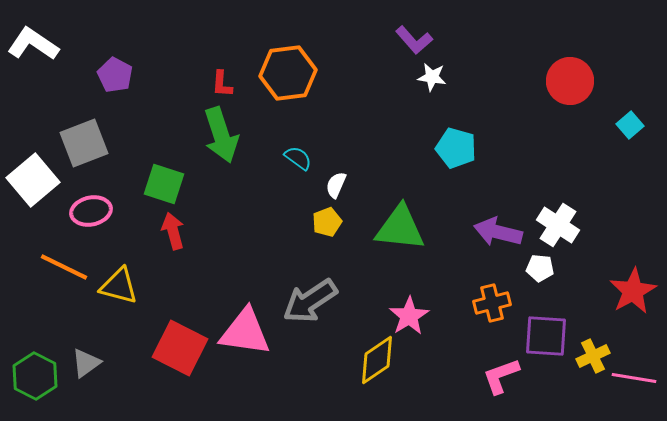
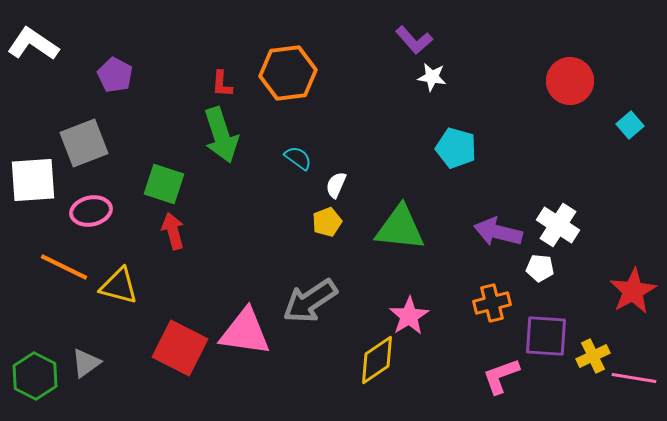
white square: rotated 36 degrees clockwise
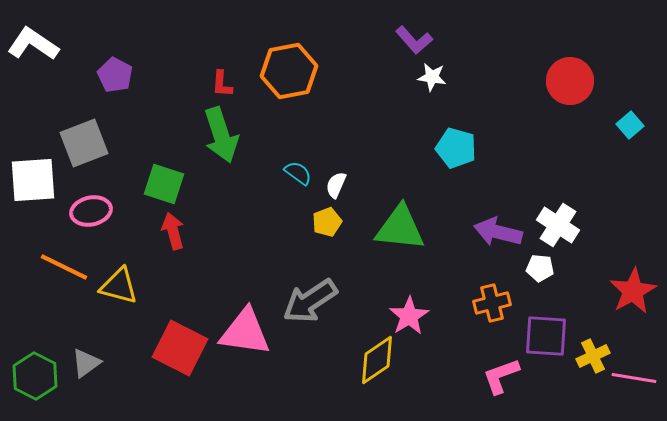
orange hexagon: moved 1 px right, 2 px up; rotated 4 degrees counterclockwise
cyan semicircle: moved 15 px down
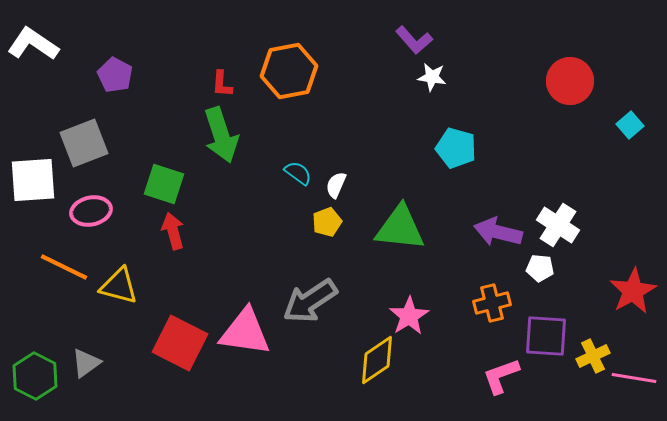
red square: moved 5 px up
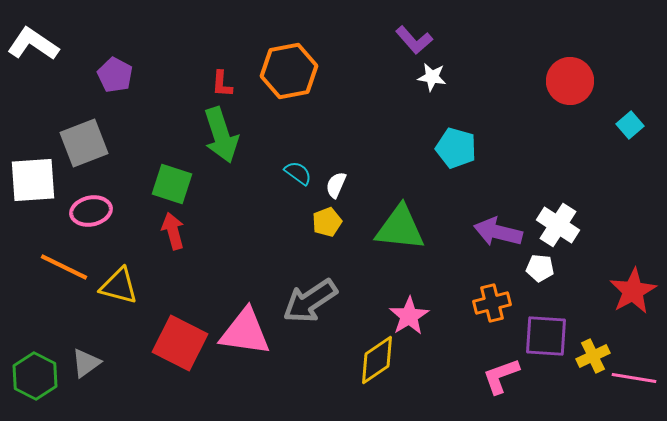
green square: moved 8 px right
